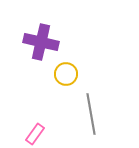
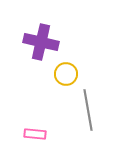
gray line: moved 3 px left, 4 px up
pink rectangle: rotated 60 degrees clockwise
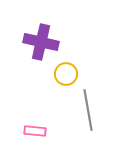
pink rectangle: moved 3 px up
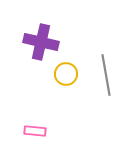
gray line: moved 18 px right, 35 px up
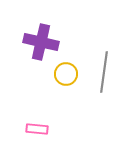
gray line: moved 2 px left, 3 px up; rotated 18 degrees clockwise
pink rectangle: moved 2 px right, 2 px up
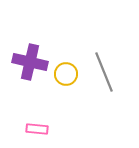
purple cross: moved 11 px left, 20 px down
gray line: rotated 30 degrees counterclockwise
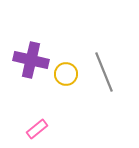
purple cross: moved 1 px right, 2 px up
pink rectangle: rotated 45 degrees counterclockwise
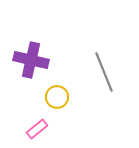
yellow circle: moved 9 px left, 23 px down
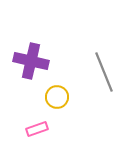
purple cross: moved 1 px down
pink rectangle: rotated 20 degrees clockwise
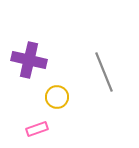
purple cross: moved 2 px left, 1 px up
